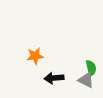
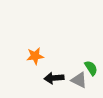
green semicircle: rotated 21 degrees counterclockwise
gray triangle: moved 7 px left
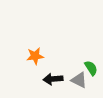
black arrow: moved 1 px left, 1 px down
